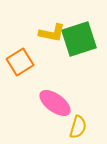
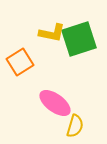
yellow semicircle: moved 3 px left, 1 px up
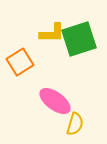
yellow L-shape: rotated 12 degrees counterclockwise
pink ellipse: moved 2 px up
yellow semicircle: moved 2 px up
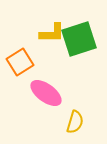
pink ellipse: moved 9 px left, 8 px up
yellow semicircle: moved 2 px up
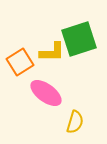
yellow L-shape: moved 19 px down
